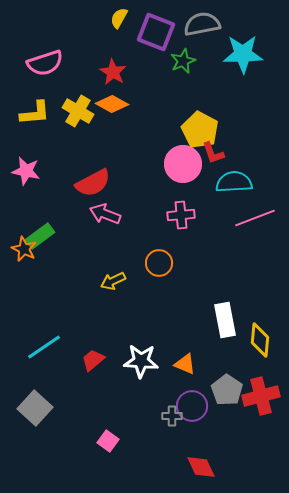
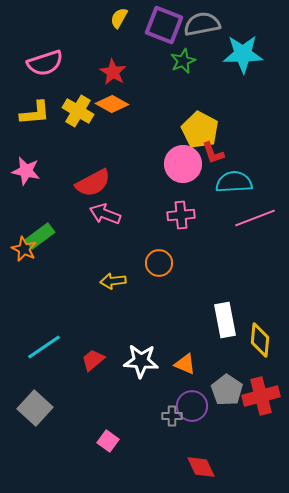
purple square: moved 8 px right, 7 px up
yellow arrow: rotated 20 degrees clockwise
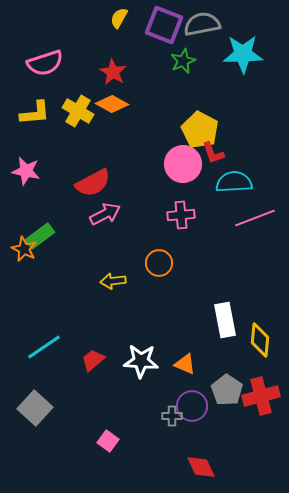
pink arrow: rotated 132 degrees clockwise
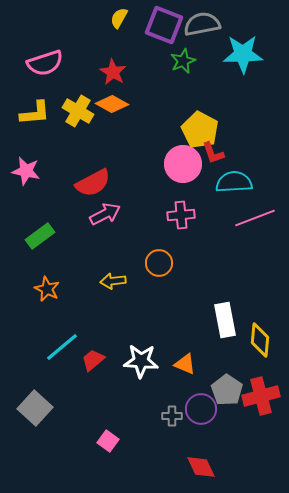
orange star: moved 23 px right, 40 px down
cyan line: moved 18 px right; rotated 6 degrees counterclockwise
purple circle: moved 9 px right, 3 px down
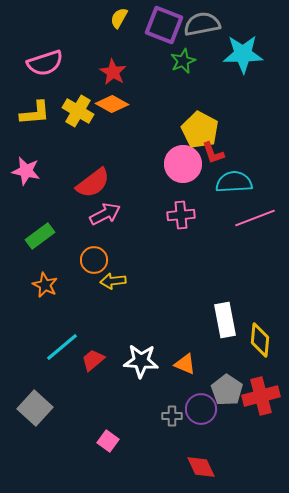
red semicircle: rotated 9 degrees counterclockwise
orange circle: moved 65 px left, 3 px up
orange star: moved 2 px left, 4 px up
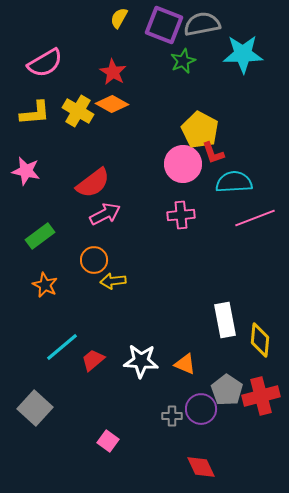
pink semicircle: rotated 12 degrees counterclockwise
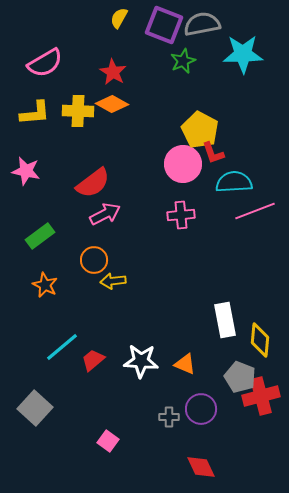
yellow cross: rotated 28 degrees counterclockwise
pink line: moved 7 px up
gray pentagon: moved 13 px right, 13 px up; rotated 12 degrees counterclockwise
gray cross: moved 3 px left, 1 px down
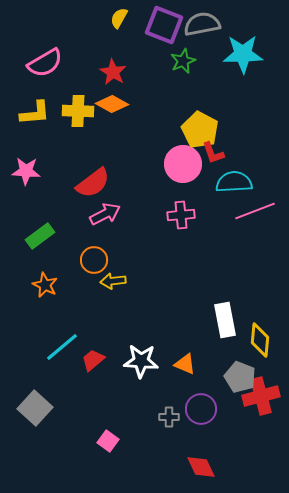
pink star: rotated 8 degrees counterclockwise
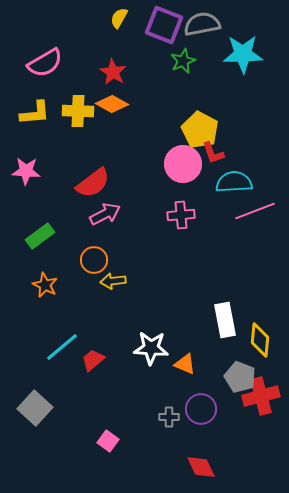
white star: moved 10 px right, 13 px up
